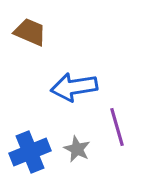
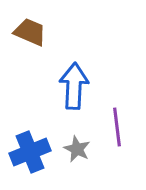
blue arrow: moved 1 px up; rotated 102 degrees clockwise
purple line: rotated 9 degrees clockwise
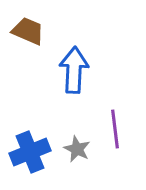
brown trapezoid: moved 2 px left, 1 px up
blue arrow: moved 16 px up
purple line: moved 2 px left, 2 px down
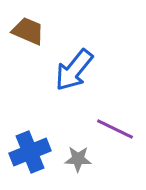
blue arrow: rotated 144 degrees counterclockwise
purple line: rotated 57 degrees counterclockwise
gray star: moved 1 px right, 10 px down; rotated 24 degrees counterclockwise
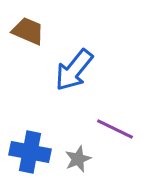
blue cross: rotated 33 degrees clockwise
gray star: rotated 24 degrees counterclockwise
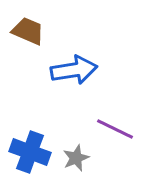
blue arrow: rotated 138 degrees counterclockwise
blue cross: rotated 9 degrees clockwise
gray star: moved 2 px left, 1 px up
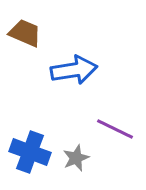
brown trapezoid: moved 3 px left, 2 px down
